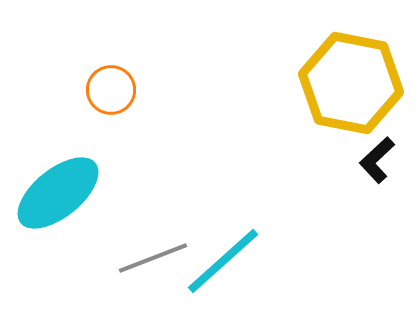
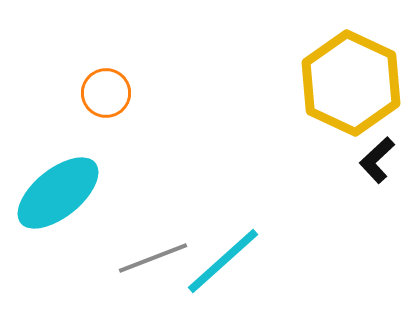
yellow hexagon: rotated 14 degrees clockwise
orange circle: moved 5 px left, 3 px down
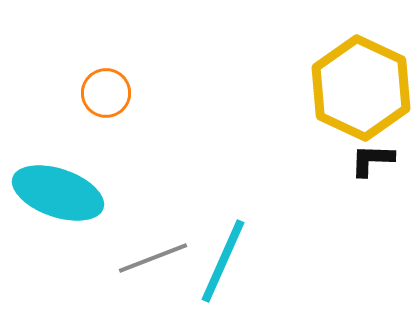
yellow hexagon: moved 10 px right, 5 px down
black L-shape: moved 5 px left; rotated 45 degrees clockwise
cyan ellipse: rotated 58 degrees clockwise
cyan line: rotated 24 degrees counterclockwise
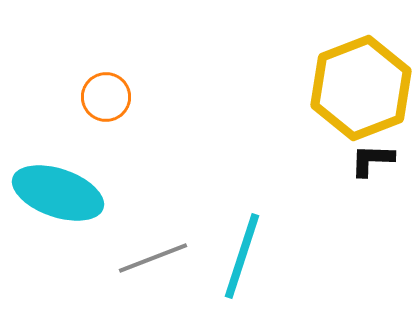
yellow hexagon: rotated 14 degrees clockwise
orange circle: moved 4 px down
cyan line: moved 19 px right, 5 px up; rotated 6 degrees counterclockwise
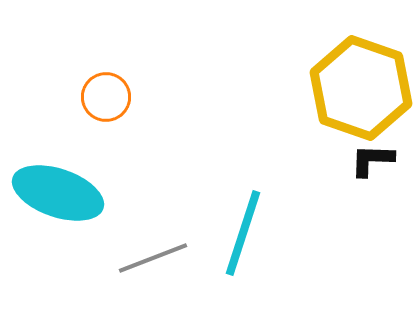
yellow hexagon: rotated 20 degrees counterclockwise
cyan line: moved 1 px right, 23 px up
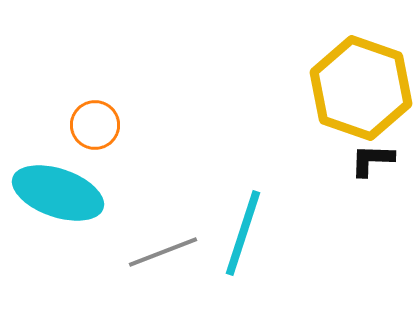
orange circle: moved 11 px left, 28 px down
gray line: moved 10 px right, 6 px up
